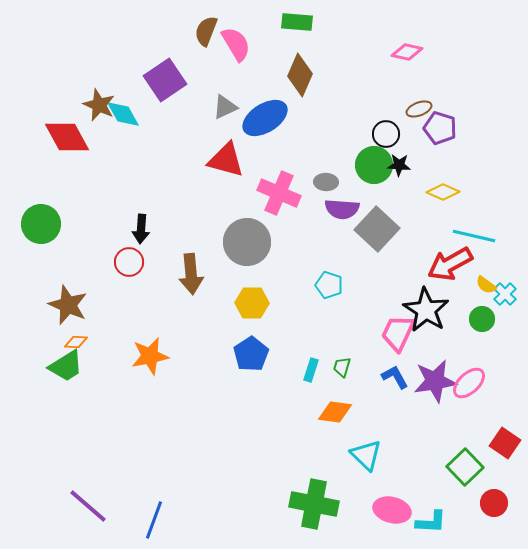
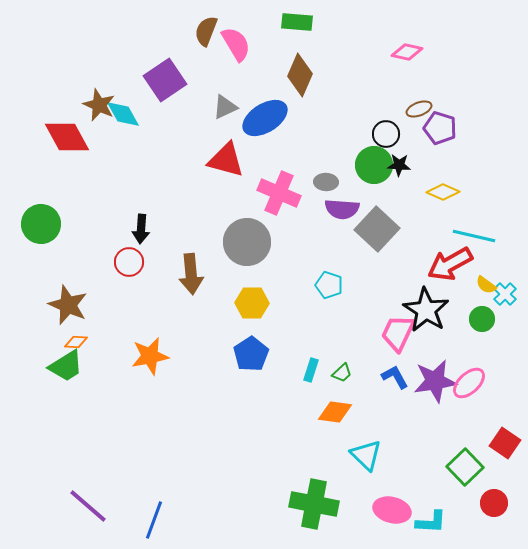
green trapezoid at (342, 367): moved 6 px down; rotated 150 degrees counterclockwise
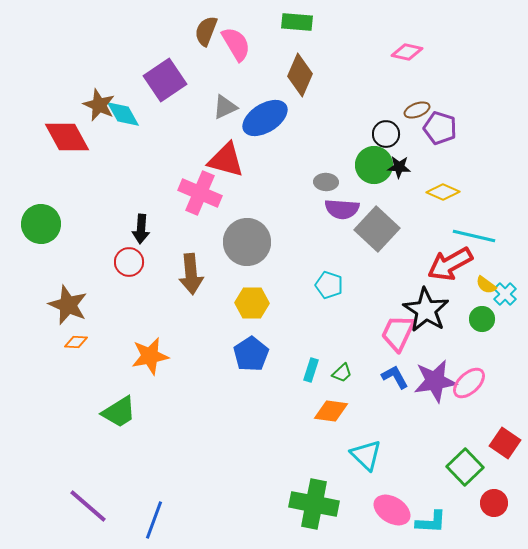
brown ellipse at (419, 109): moved 2 px left, 1 px down
black star at (399, 165): moved 2 px down
pink cross at (279, 193): moved 79 px left
green trapezoid at (66, 366): moved 53 px right, 46 px down
orange diamond at (335, 412): moved 4 px left, 1 px up
pink ellipse at (392, 510): rotated 18 degrees clockwise
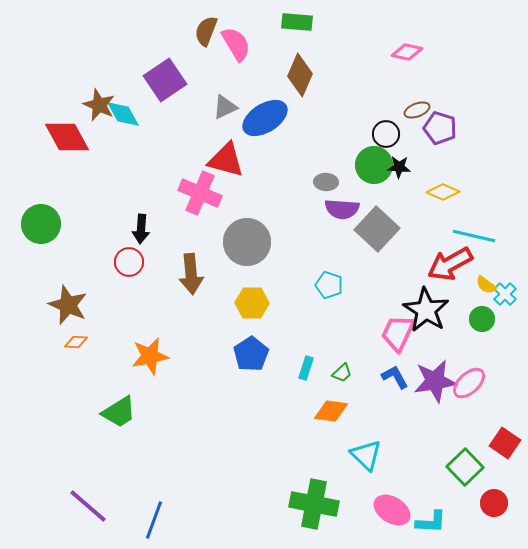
cyan rectangle at (311, 370): moved 5 px left, 2 px up
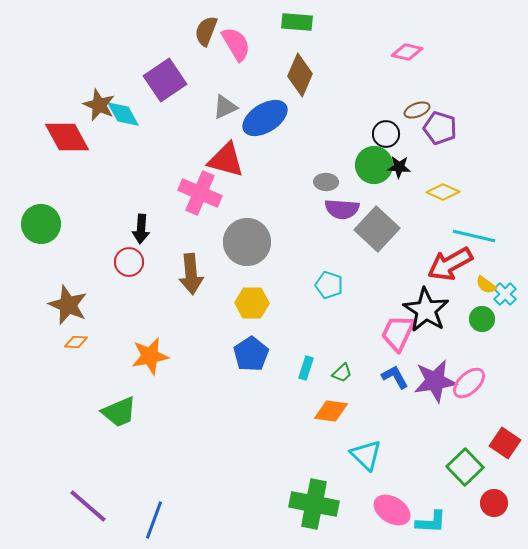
green trapezoid at (119, 412): rotated 9 degrees clockwise
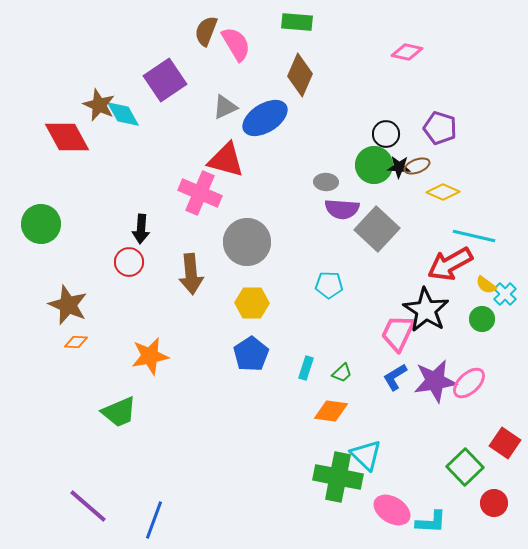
brown ellipse at (417, 110): moved 56 px down
cyan pentagon at (329, 285): rotated 16 degrees counterclockwise
blue L-shape at (395, 377): rotated 92 degrees counterclockwise
green cross at (314, 504): moved 24 px right, 27 px up
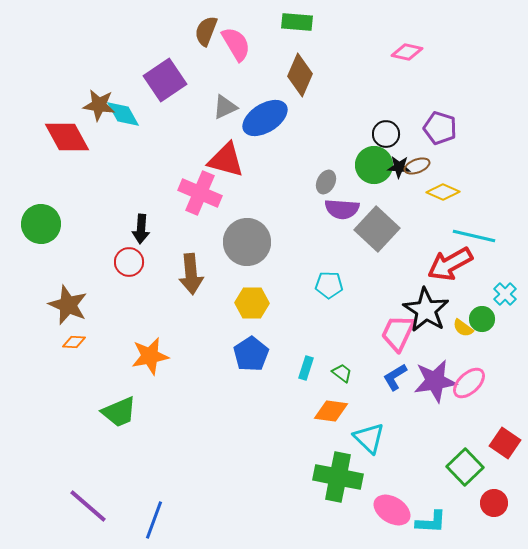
brown star at (99, 105): rotated 16 degrees counterclockwise
gray ellipse at (326, 182): rotated 65 degrees counterclockwise
yellow semicircle at (486, 285): moved 23 px left, 43 px down
orange diamond at (76, 342): moved 2 px left
green trapezoid at (342, 373): rotated 100 degrees counterclockwise
cyan triangle at (366, 455): moved 3 px right, 17 px up
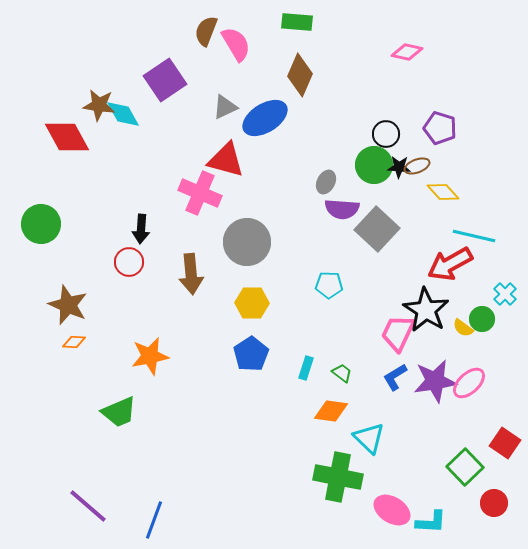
yellow diamond at (443, 192): rotated 24 degrees clockwise
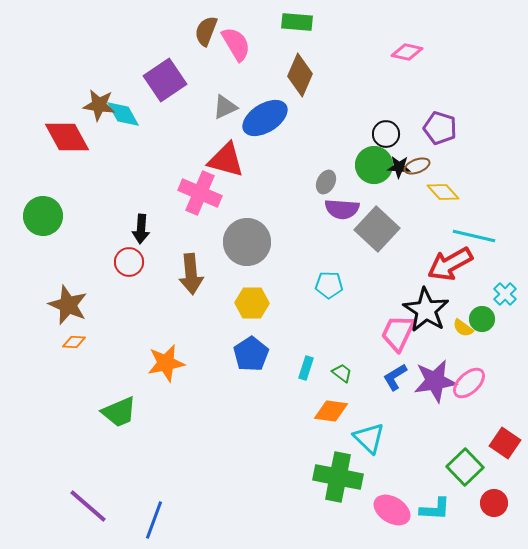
green circle at (41, 224): moved 2 px right, 8 px up
orange star at (150, 356): moved 16 px right, 7 px down
cyan L-shape at (431, 522): moved 4 px right, 13 px up
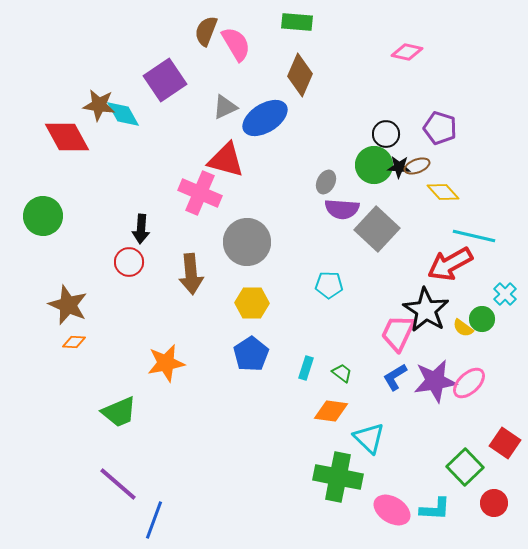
purple line at (88, 506): moved 30 px right, 22 px up
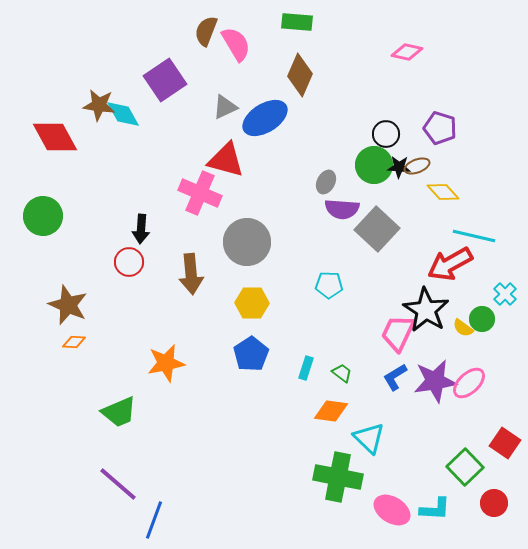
red diamond at (67, 137): moved 12 px left
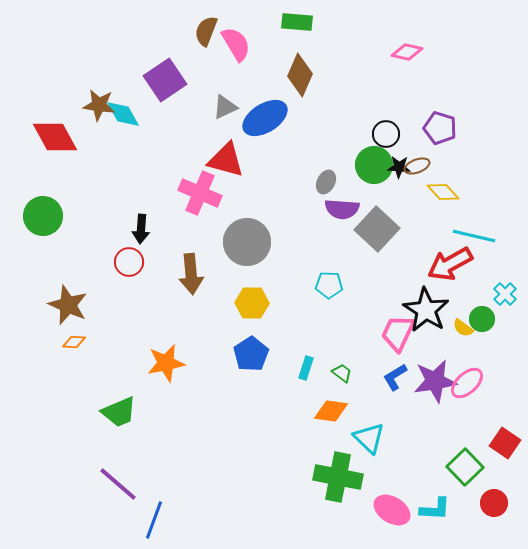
pink ellipse at (469, 383): moved 2 px left
